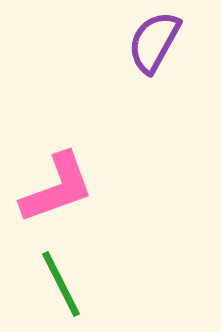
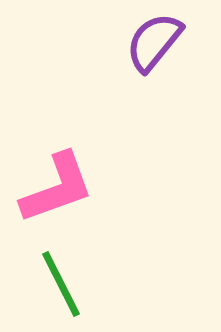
purple semicircle: rotated 10 degrees clockwise
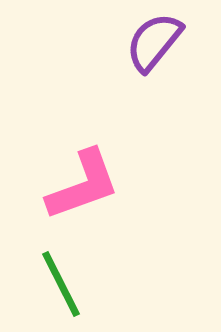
pink L-shape: moved 26 px right, 3 px up
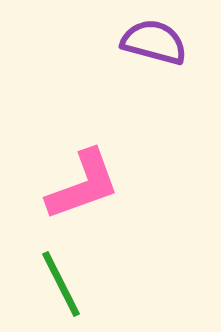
purple semicircle: rotated 66 degrees clockwise
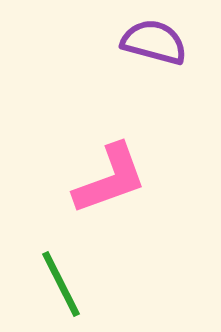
pink L-shape: moved 27 px right, 6 px up
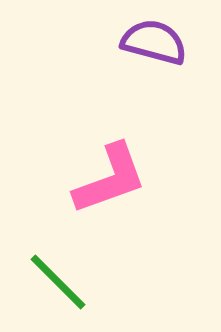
green line: moved 3 px left, 2 px up; rotated 18 degrees counterclockwise
